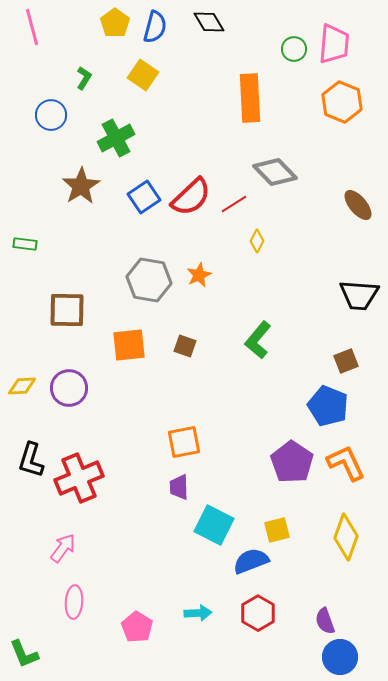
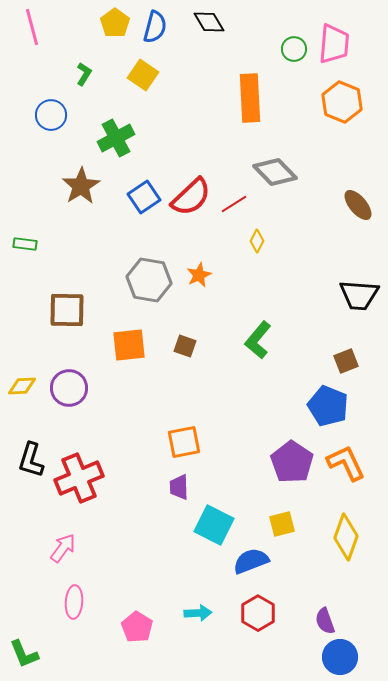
green L-shape at (84, 78): moved 4 px up
yellow square at (277, 530): moved 5 px right, 6 px up
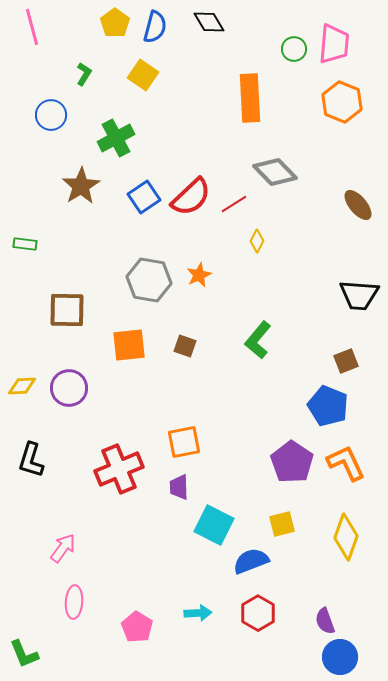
red cross at (79, 478): moved 40 px right, 9 px up
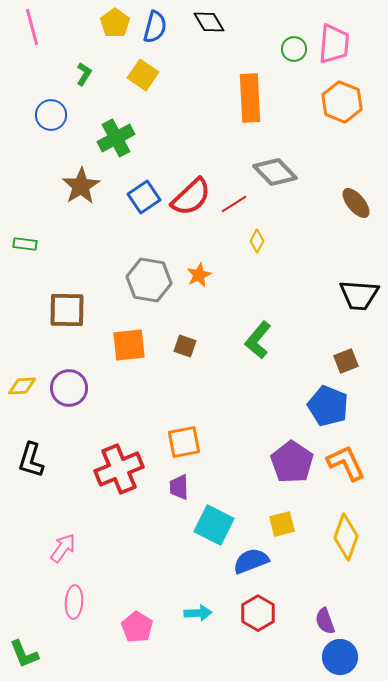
brown ellipse at (358, 205): moved 2 px left, 2 px up
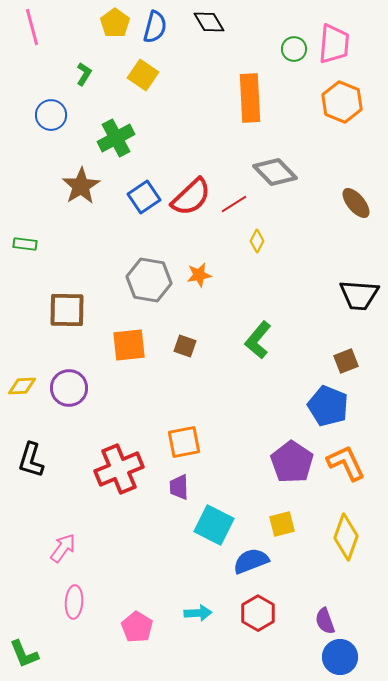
orange star at (199, 275): rotated 15 degrees clockwise
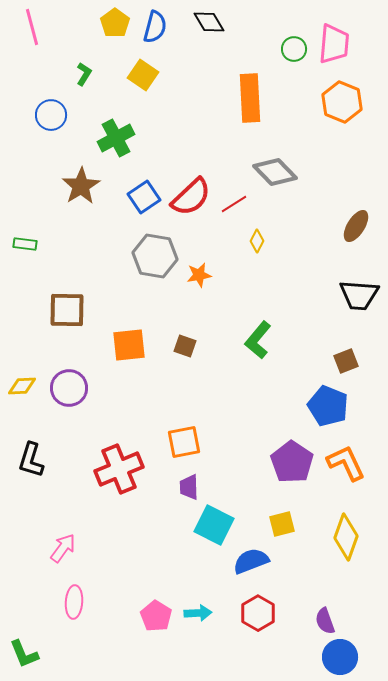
brown ellipse at (356, 203): moved 23 px down; rotated 72 degrees clockwise
gray hexagon at (149, 280): moved 6 px right, 24 px up
purple trapezoid at (179, 487): moved 10 px right
pink pentagon at (137, 627): moved 19 px right, 11 px up
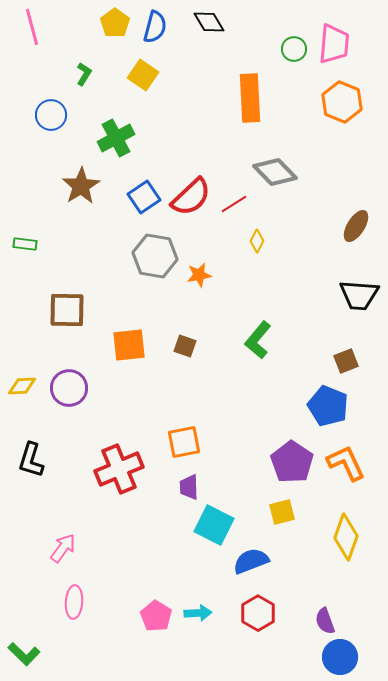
yellow square at (282, 524): moved 12 px up
green L-shape at (24, 654): rotated 24 degrees counterclockwise
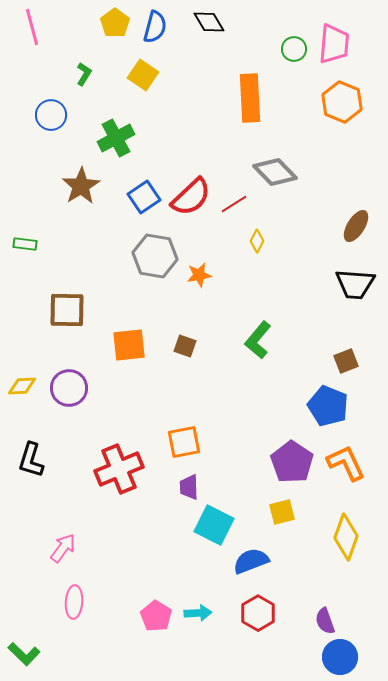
black trapezoid at (359, 295): moved 4 px left, 11 px up
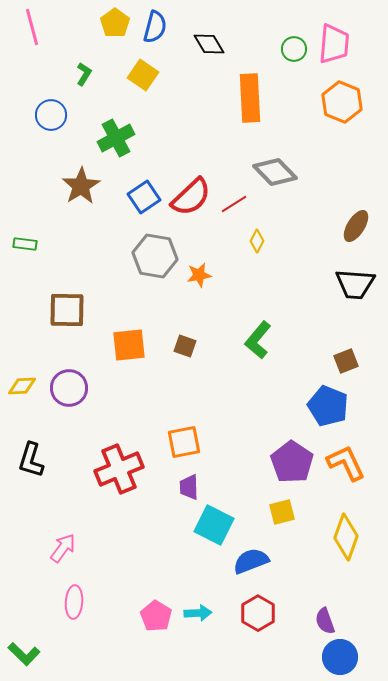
black diamond at (209, 22): moved 22 px down
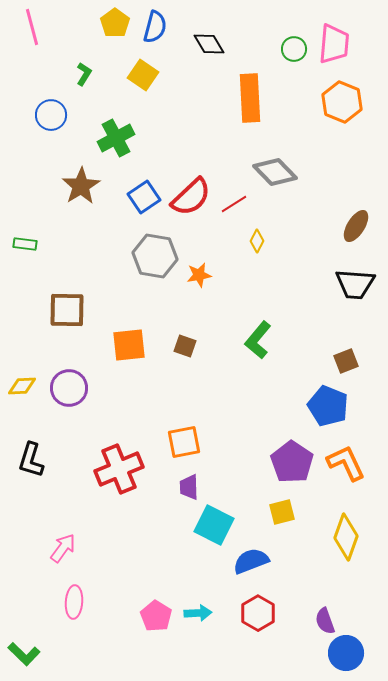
blue circle at (340, 657): moved 6 px right, 4 px up
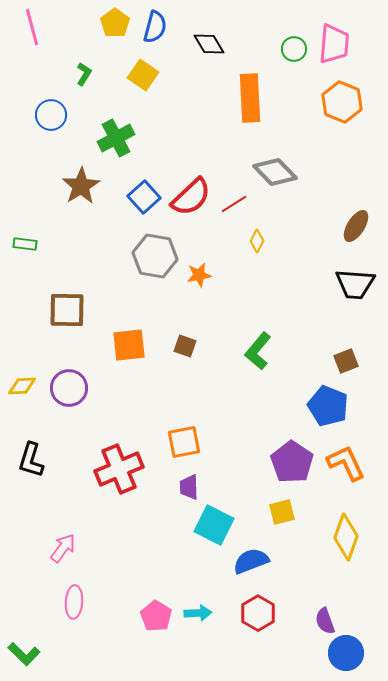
blue square at (144, 197): rotated 8 degrees counterclockwise
green L-shape at (258, 340): moved 11 px down
